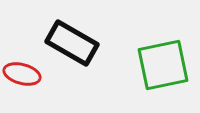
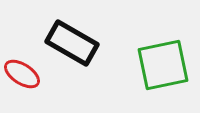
red ellipse: rotated 18 degrees clockwise
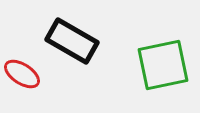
black rectangle: moved 2 px up
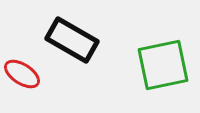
black rectangle: moved 1 px up
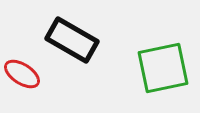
green square: moved 3 px down
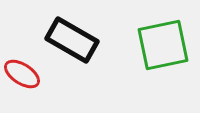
green square: moved 23 px up
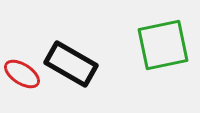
black rectangle: moved 1 px left, 24 px down
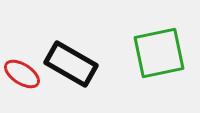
green square: moved 4 px left, 8 px down
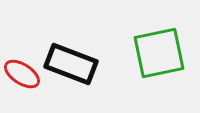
black rectangle: rotated 9 degrees counterclockwise
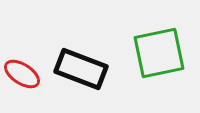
black rectangle: moved 10 px right, 5 px down
